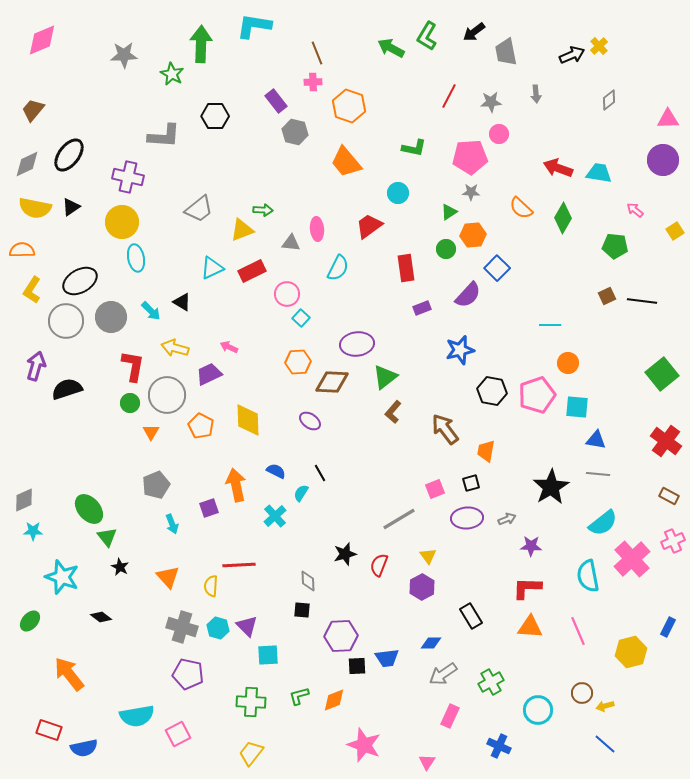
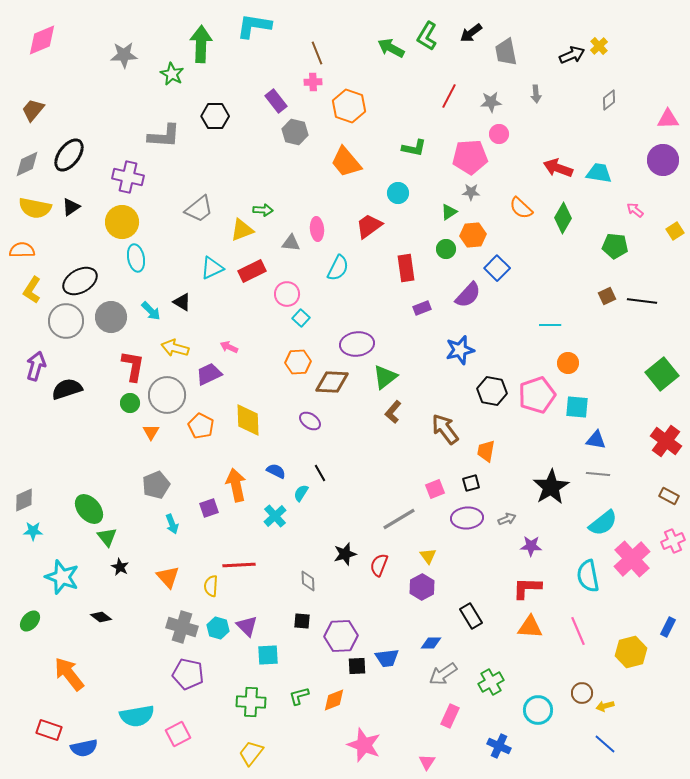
black arrow at (474, 32): moved 3 px left, 1 px down
black square at (302, 610): moved 11 px down
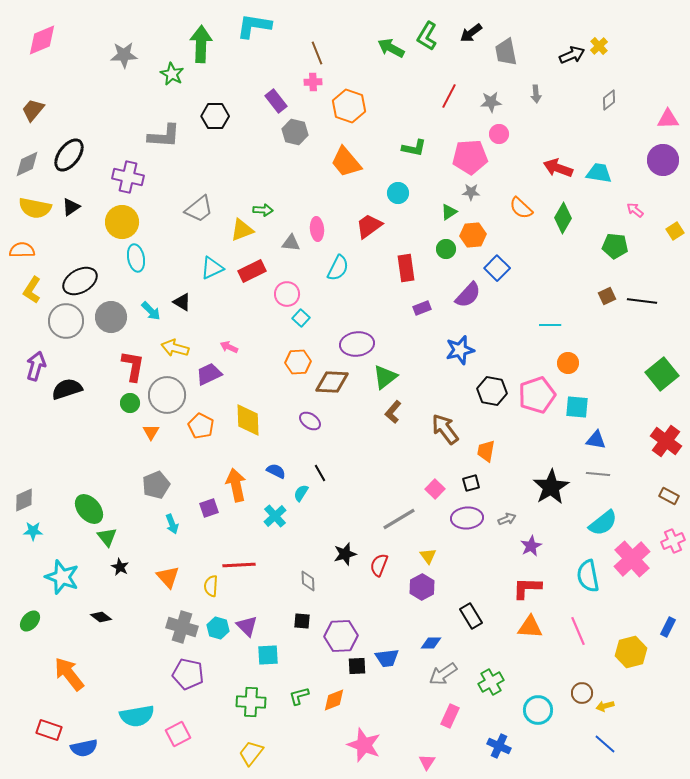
pink square at (435, 489): rotated 24 degrees counterclockwise
purple star at (531, 546): rotated 30 degrees counterclockwise
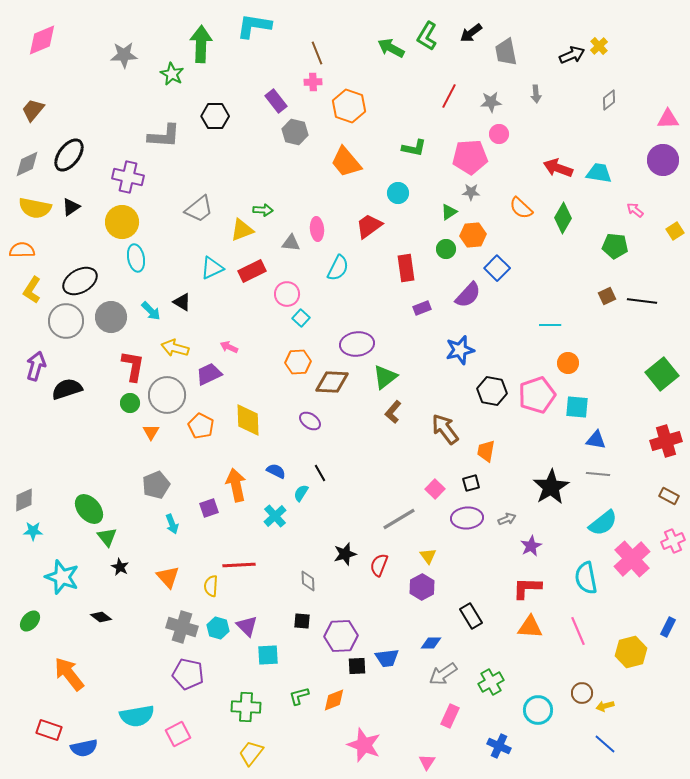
red cross at (666, 441): rotated 36 degrees clockwise
cyan semicircle at (588, 576): moved 2 px left, 2 px down
green cross at (251, 702): moved 5 px left, 5 px down
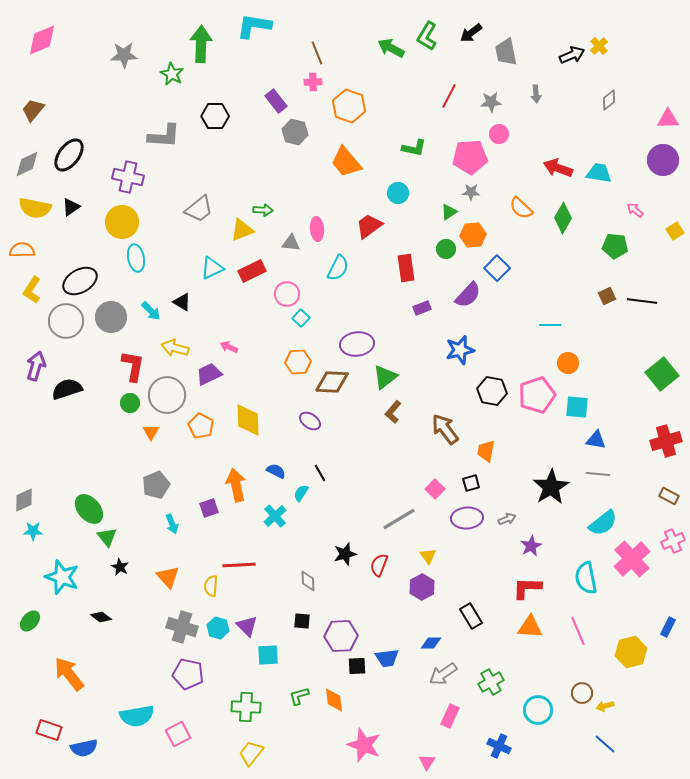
orange diamond at (334, 700): rotated 75 degrees counterclockwise
